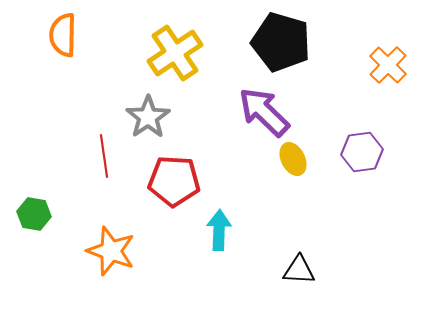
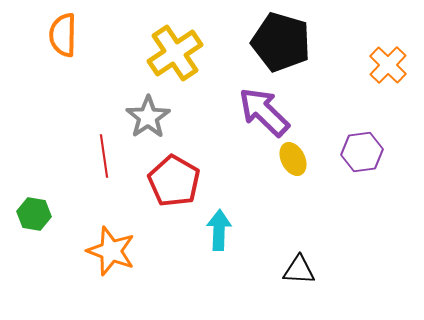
red pentagon: rotated 27 degrees clockwise
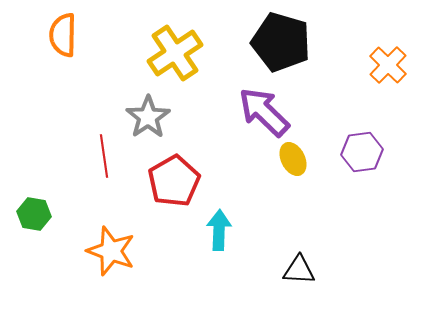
red pentagon: rotated 12 degrees clockwise
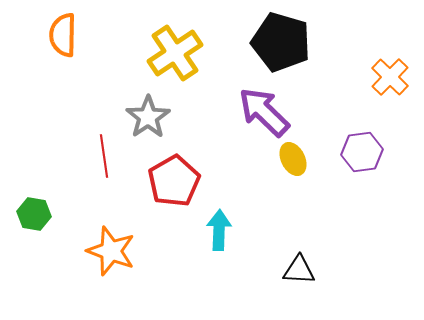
orange cross: moved 2 px right, 12 px down
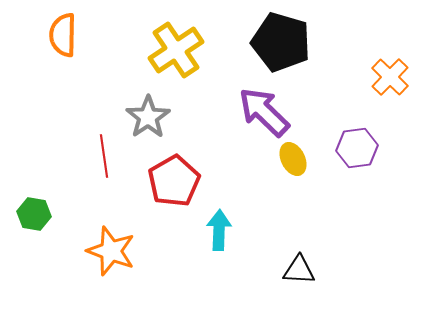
yellow cross: moved 1 px right, 3 px up
purple hexagon: moved 5 px left, 4 px up
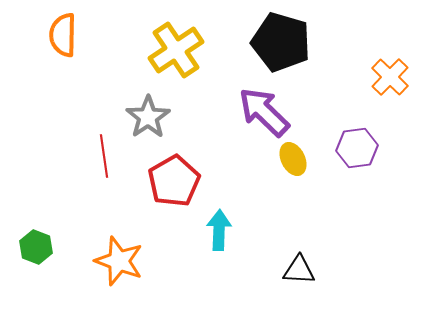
green hexagon: moved 2 px right, 33 px down; rotated 12 degrees clockwise
orange star: moved 8 px right, 10 px down
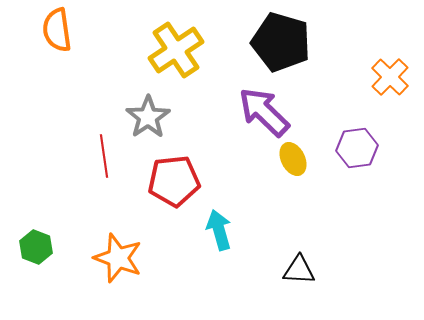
orange semicircle: moved 6 px left, 5 px up; rotated 9 degrees counterclockwise
red pentagon: rotated 24 degrees clockwise
cyan arrow: rotated 18 degrees counterclockwise
orange star: moved 1 px left, 3 px up
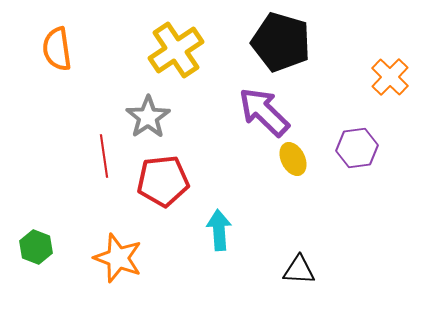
orange semicircle: moved 19 px down
red pentagon: moved 11 px left
cyan arrow: rotated 12 degrees clockwise
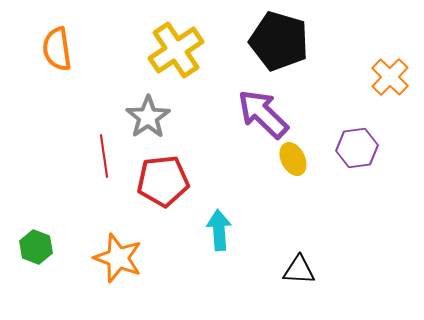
black pentagon: moved 2 px left, 1 px up
purple arrow: moved 1 px left, 2 px down
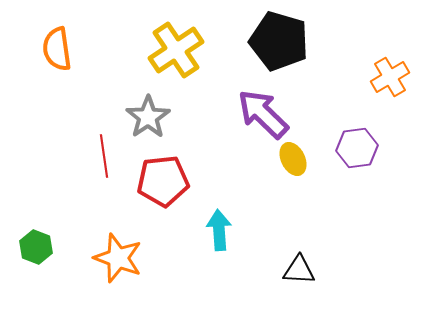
orange cross: rotated 15 degrees clockwise
